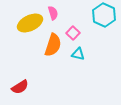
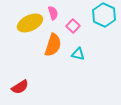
pink square: moved 7 px up
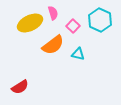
cyan hexagon: moved 4 px left, 5 px down
orange semicircle: rotated 35 degrees clockwise
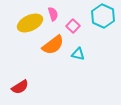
pink semicircle: moved 1 px down
cyan hexagon: moved 3 px right, 4 px up
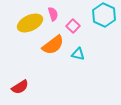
cyan hexagon: moved 1 px right, 1 px up
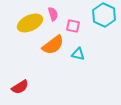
pink square: rotated 32 degrees counterclockwise
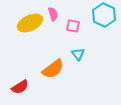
orange semicircle: moved 24 px down
cyan triangle: rotated 40 degrees clockwise
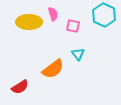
yellow ellipse: moved 1 px left, 1 px up; rotated 25 degrees clockwise
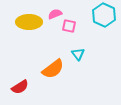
pink semicircle: moved 2 px right; rotated 96 degrees counterclockwise
pink square: moved 4 px left
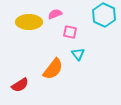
pink square: moved 1 px right, 6 px down
orange semicircle: rotated 15 degrees counterclockwise
red semicircle: moved 2 px up
